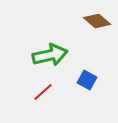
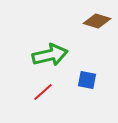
brown diamond: rotated 24 degrees counterclockwise
blue square: rotated 18 degrees counterclockwise
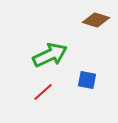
brown diamond: moved 1 px left, 1 px up
green arrow: rotated 12 degrees counterclockwise
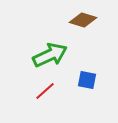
brown diamond: moved 13 px left
red line: moved 2 px right, 1 px up
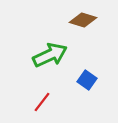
blue square: rotated 24 degrees clockwise
red line: moved 3 px left, 11 px down; rotated 10 degrees counterclockwise
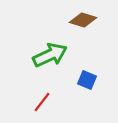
blue square: rotated 12 degrees counterclockwise
